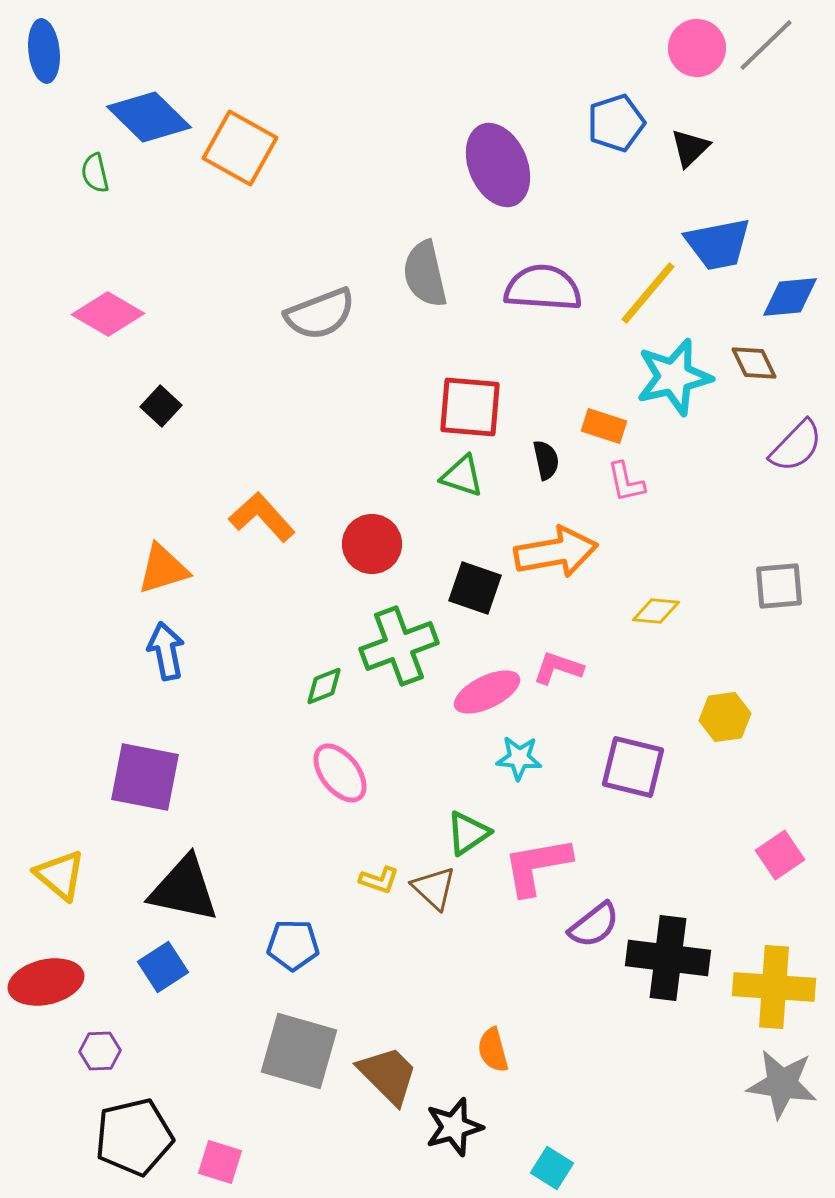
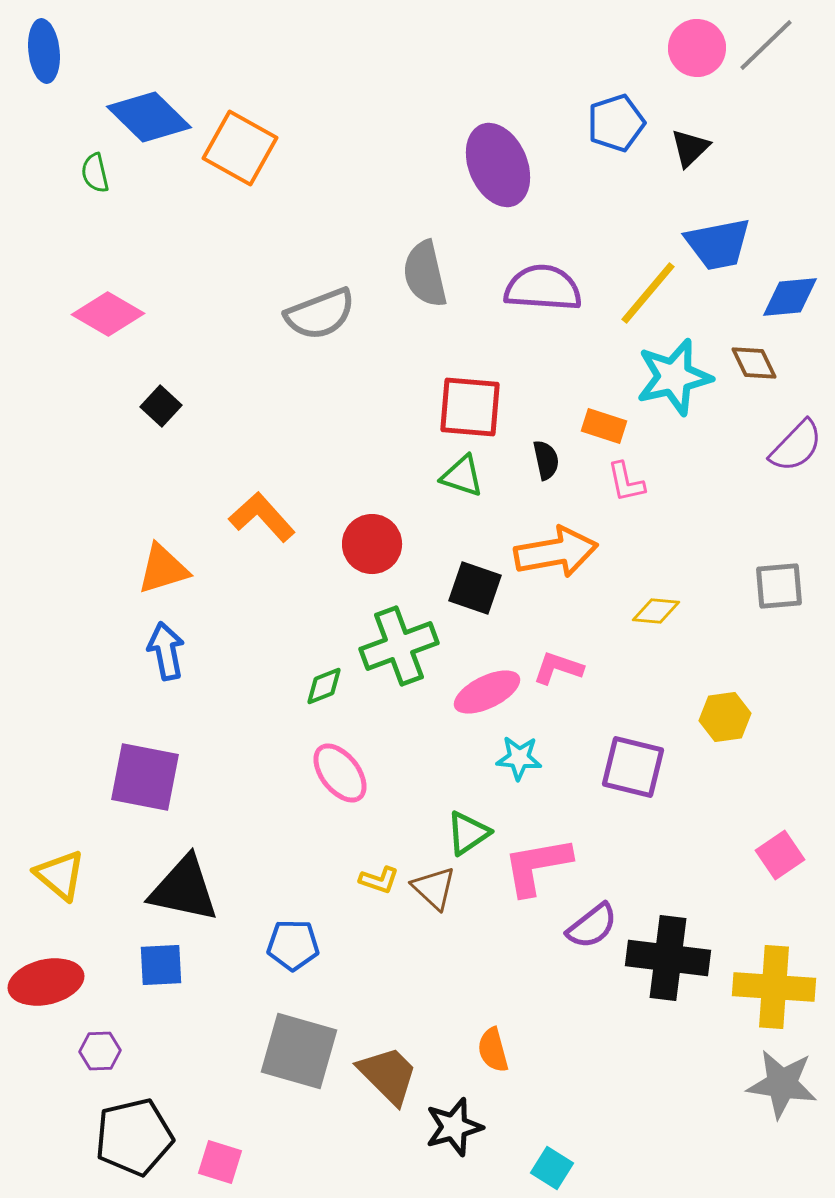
purple semicircle at (594, 925): moved 2 px left, 1 px down
blue square at (163, 967): moved 2 px left, 2 px up; rotated 30 degrees clockwise
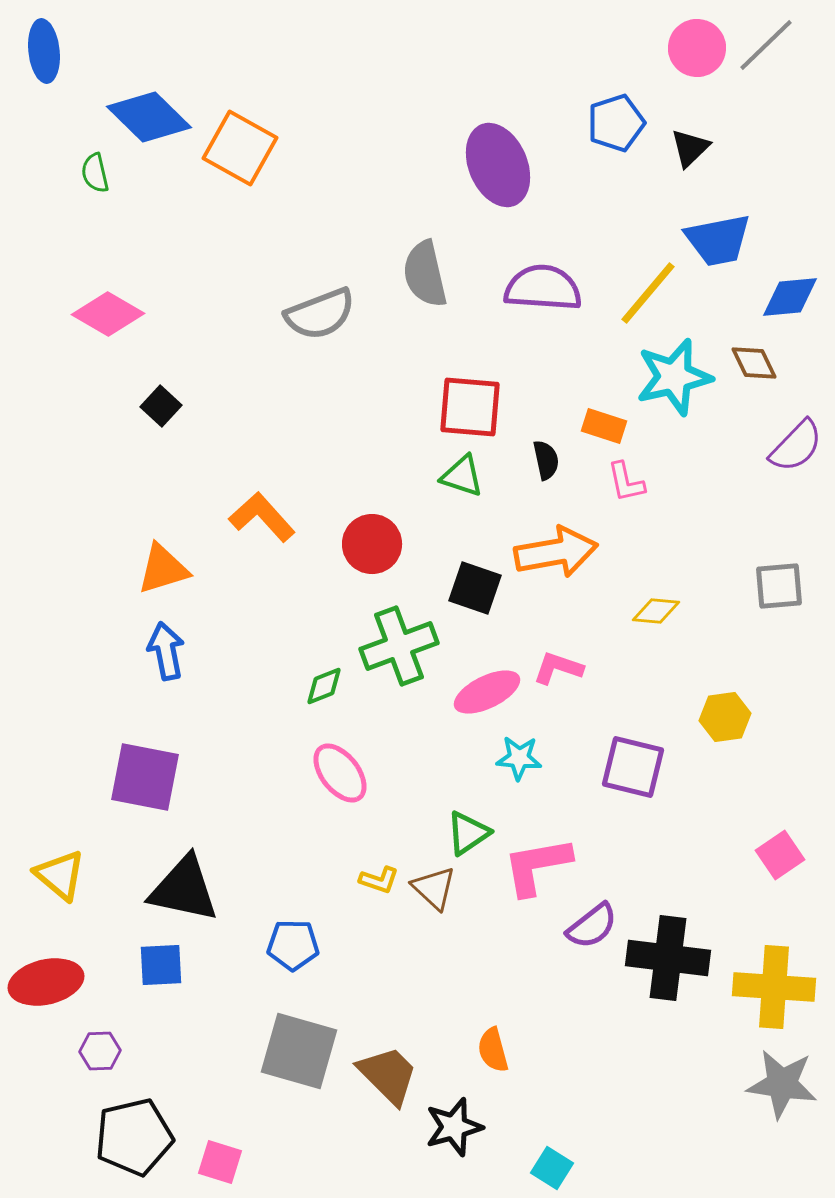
blue trapezoid at (718, 244): moved 4 px up
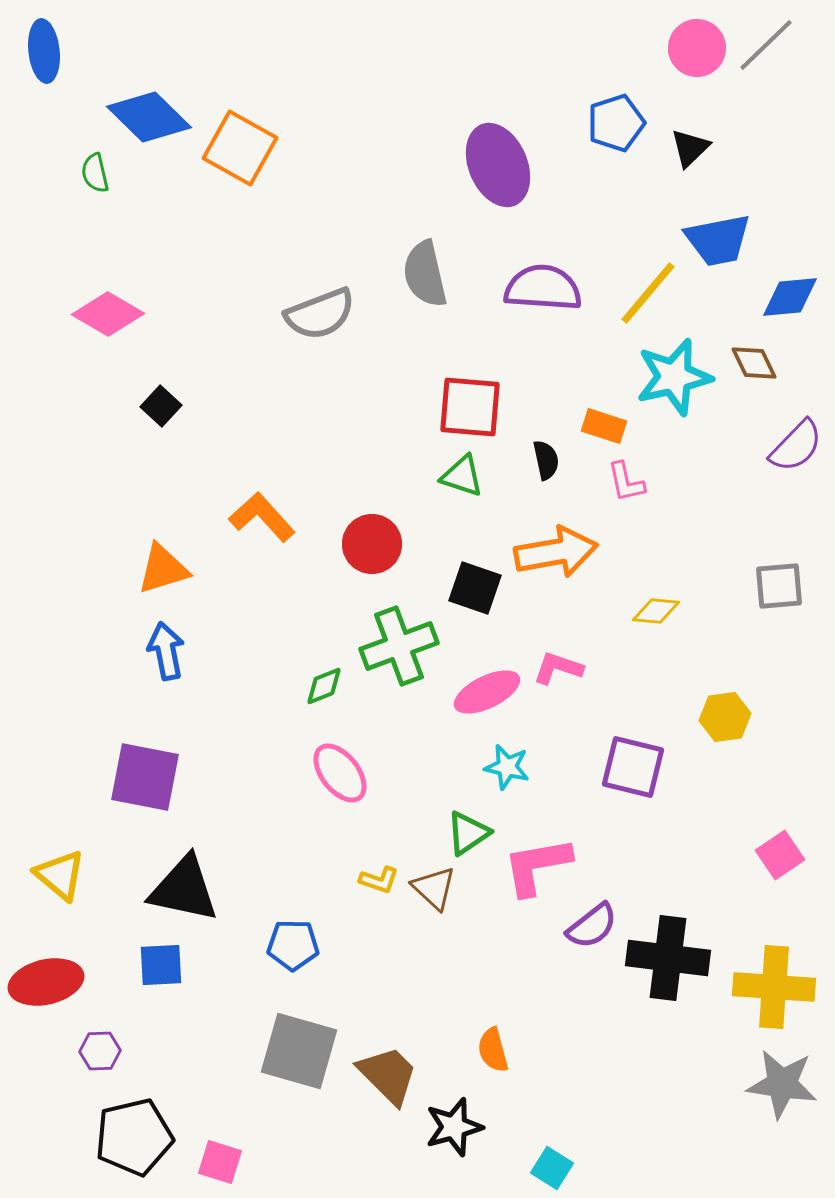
cyan star at (519, 758): moved 12 px left, 9 px down; rotated 9 degrees clockwise
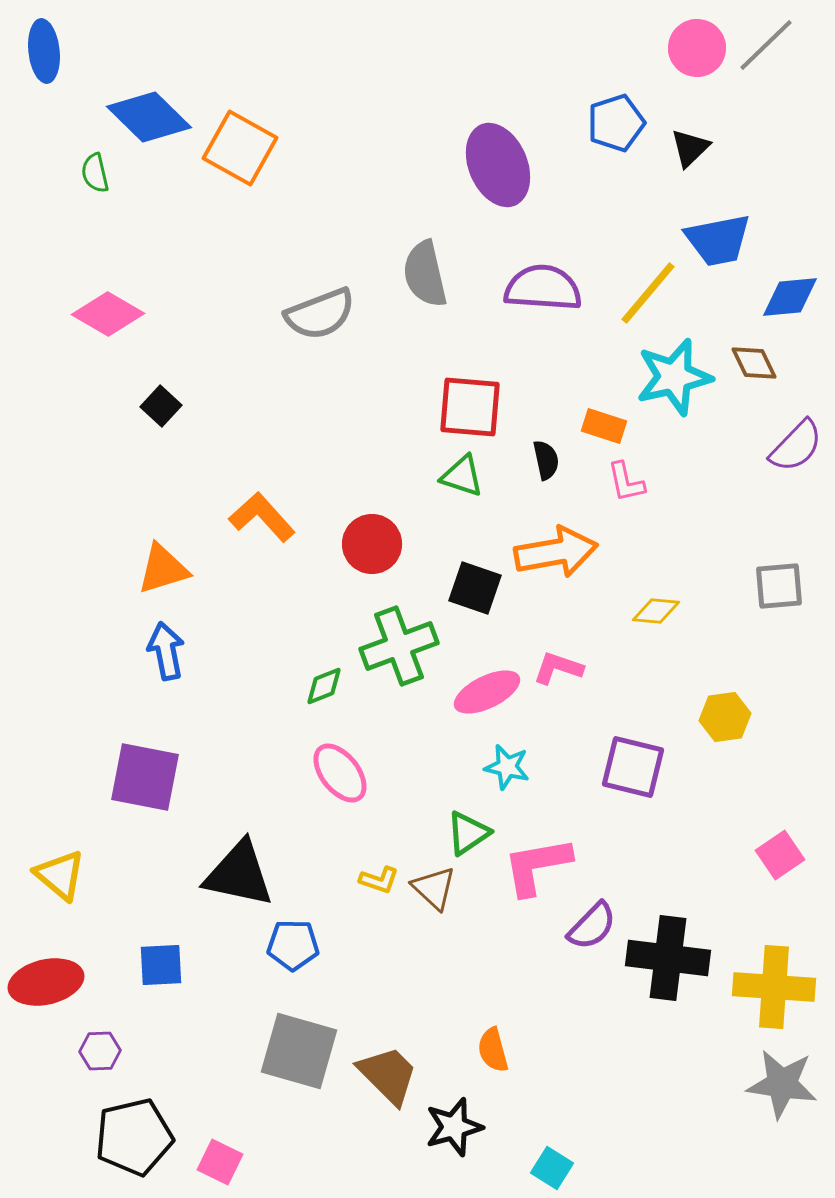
black triangle at (184, 889): moved 55 px right, 15 px up
purple semicircle at (592, 926): rotated 8 degrees counterclockwise
pink square at (220, 1162): rotated 9 degrees clockwise
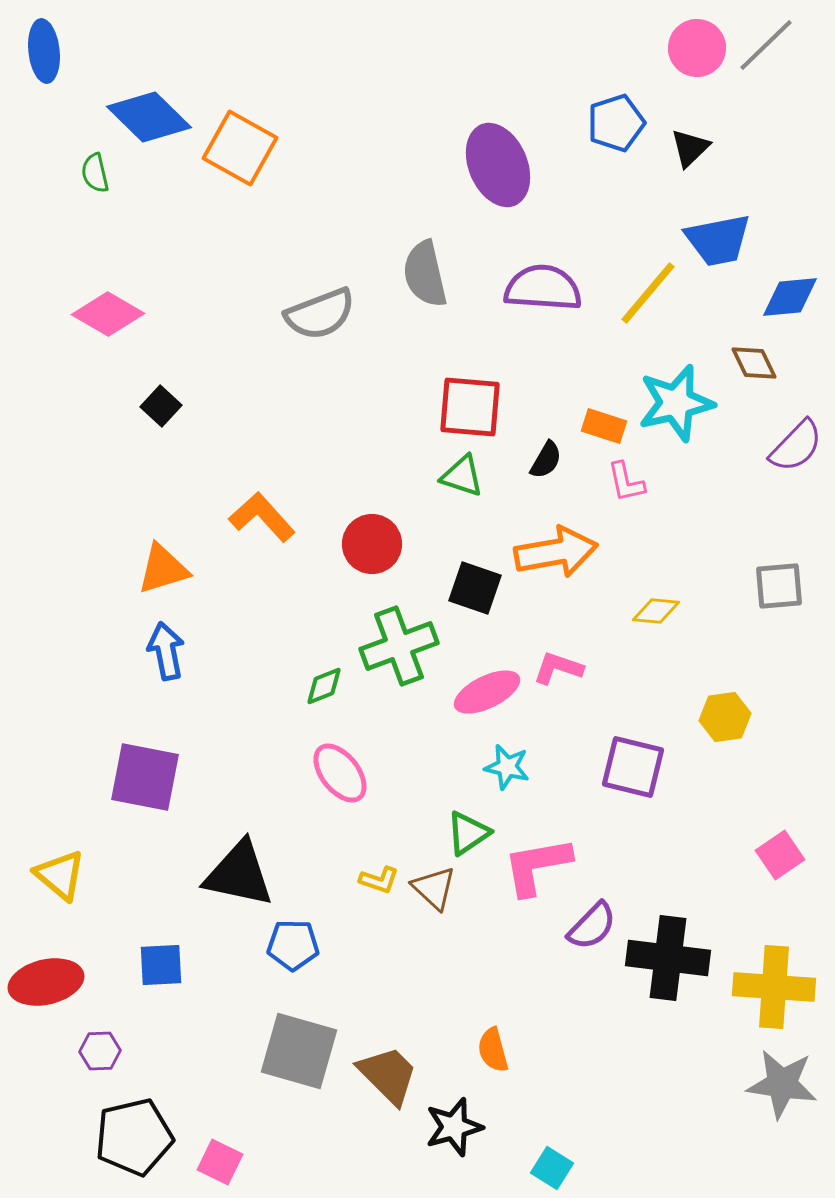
cyan star at (674, 377): moved 2 px right, 26 px down
black semicircle at (546, 460): rotated 42 degrees clockwise
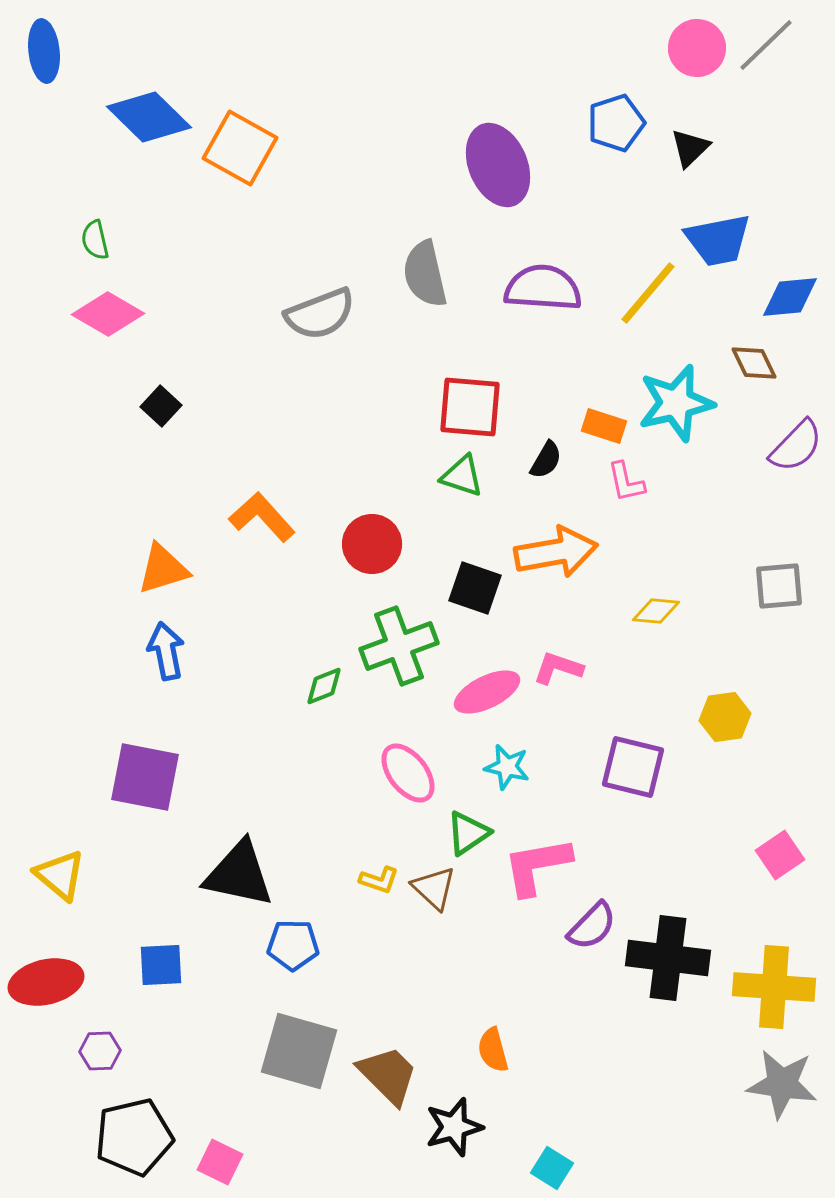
green semicircle at (95, 173): moved 67 px down
pink ellipse at (340, 773): moved 68 px right
